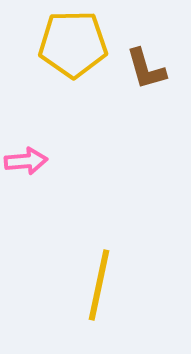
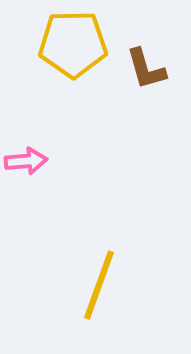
yellow line: rotated 8 degrees clockwise
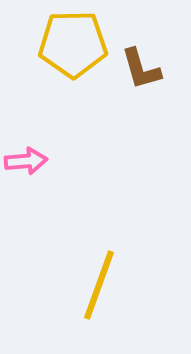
brown L-shape: moved 5 px left
